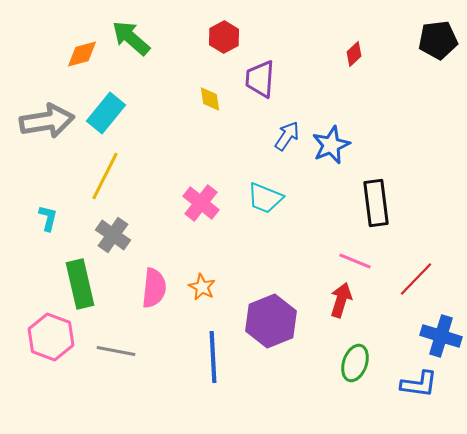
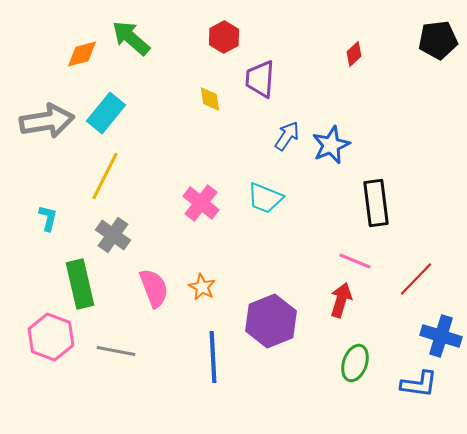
pink semicircle: rotated 27 degrees counterclockwise
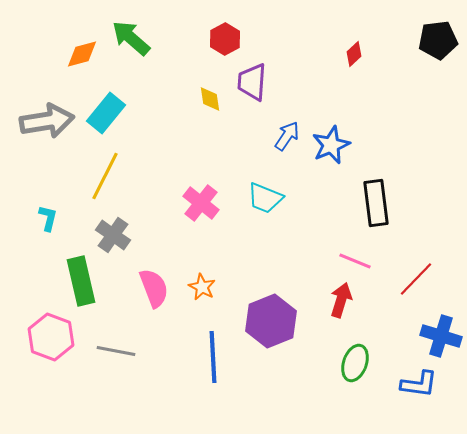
red hexagon: moved 1 px right, 2 px down
purple trapezoid: moved 8 px left, 3 px down
green rectangle: moved 1 px right, 3 px up
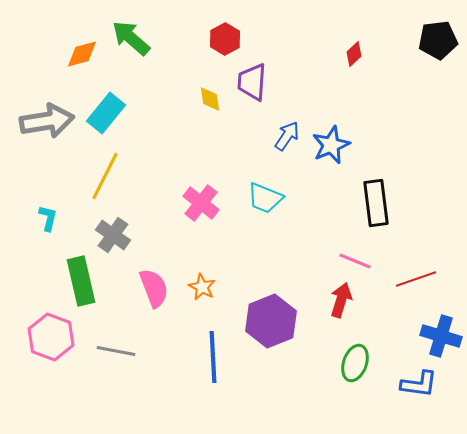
red line: rotated 27 degrees clockwise
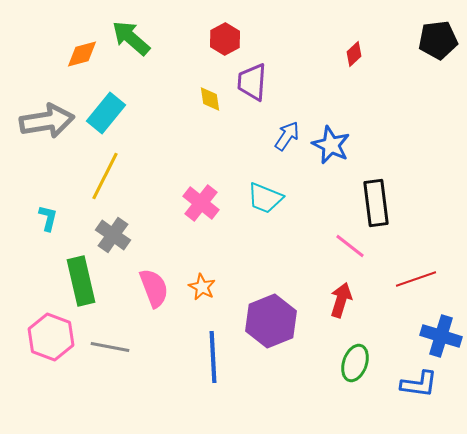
blue star: rotated 24 degrees counterclockwise
pink line: moved 5 px left, 15 px up; rotated 16 degrees clockwise
gray line: moved 6 px left, 4 px up
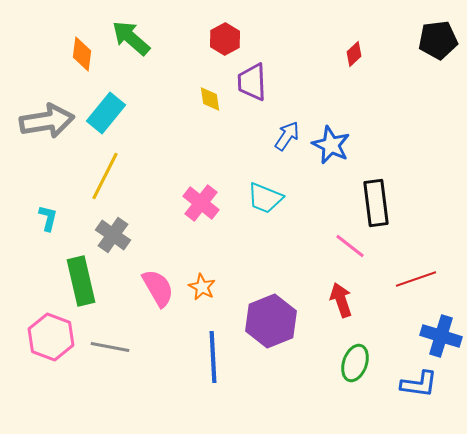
orange diamond: rotated 68 degrees counterclockwise
purple trapezoid: rotated 6 degrees counterclockwise
pink semicircle: moved 4 px right; rotated 9 degrees counterclockwise
red arrow: rotated 36 degrees counterclockwise
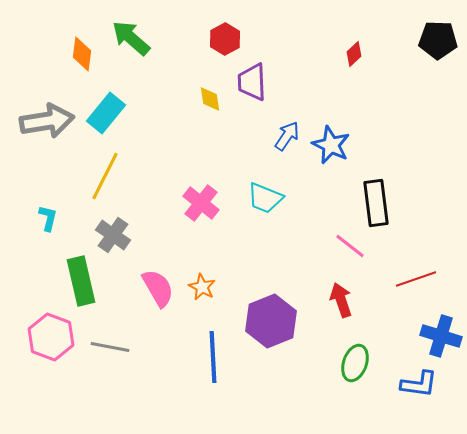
black pentagon: rotated 9 degrees clockwise
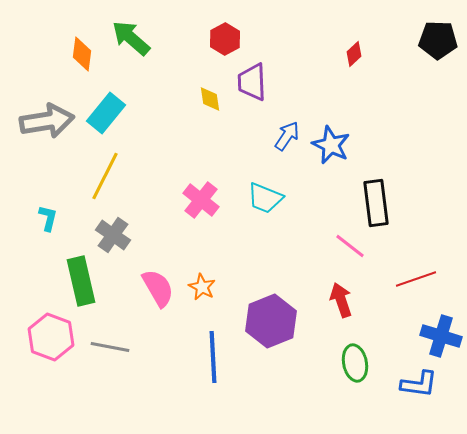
pink cross: moved 3 px up
green ellipse: rotated 30 degrees counterclockwise
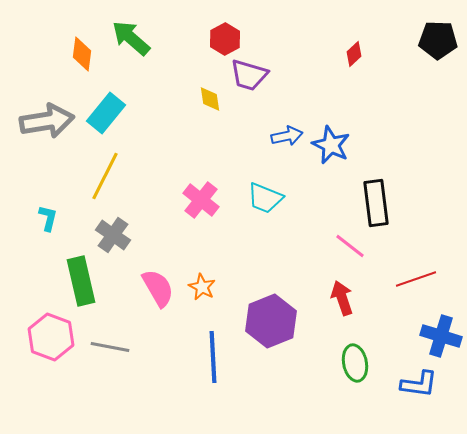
purple trapezoid: moved 3 px left, 7 px up; rotated 72 degrees counterclockwise
blue arrow: rotated 44 degrees clockwise
red arrow: moved 1 px right, 2 px up
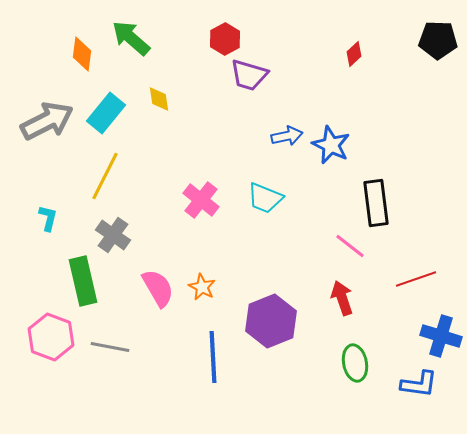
yellow diamond: moved 51 px left
gray arrow: rotated 18 degrees counterclockwise
green rectangle: moved 2 px right
